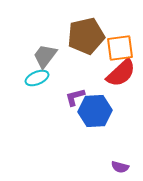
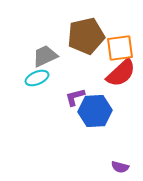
gray trapezoid: rotated 28 degrees clockwise
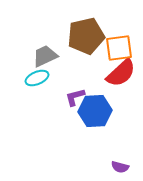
orange square: moved 1 px left
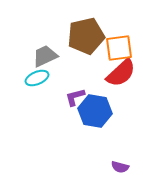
blue hexagon: rotated 12 degrees clockwise
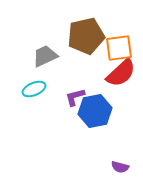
cyan ellipse: moved 3 px left, 11 px down
blue hexagon: rotated 20 degrees counterclockwise
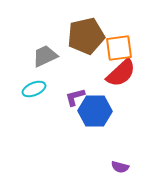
blue hexagon: rotated 12 degrees clockwise
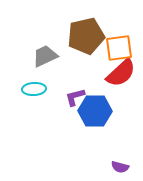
cyan ellipse: rotated 20 degrees clockwise
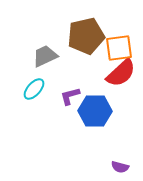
cyan ellipse: rotated 45 degrees counterclockwise
purple L-shape: moved 5 px left, 1 px up
